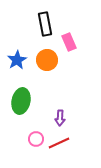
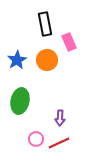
green ellipse: moved 1 px left
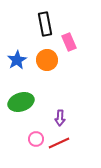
green ellipse: moved 1 px right, 1 px down; rotated 60 degrees clockwise
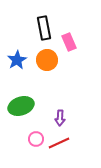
black rectangle: moved 1 px left, 4 px down
green ellipse: moved 4 px down
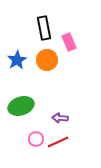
purple arrow: rotated 91 degrees clockwise
red line: moved 1 px left, 1 px up
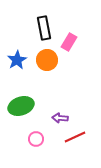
pink rectangle: rotated 54 degrees clockwise
red line: moved 17 px right, 5 px up
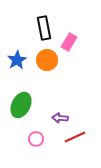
green ellipse: moved 1 px up; rotated 45 degrees counterclockwise
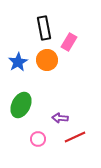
blue star: moved 1 px right, 2 px down
pink circle: moved 2 px right
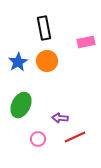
pink rectangle: moved 17 px right; rotated 48 degrees clockwise
orange circle: moved 1 px down
